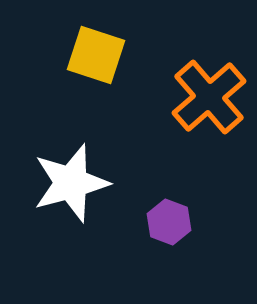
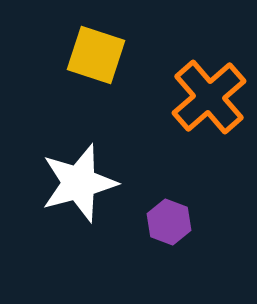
white star: moved 8 px right
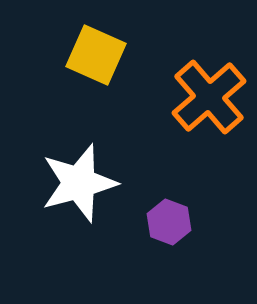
yellow square: rotated 6 degrees clockwise
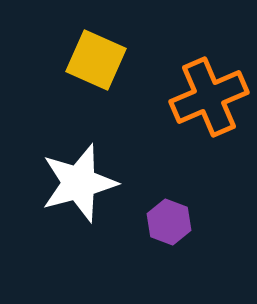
yellow square: moved 5 px down
orange cross: rotated 18 degrees clockwise
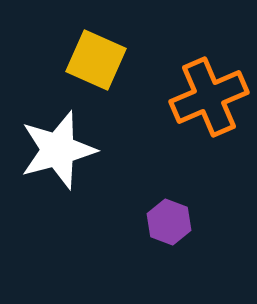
white star: moved 21 px left, 33 px up
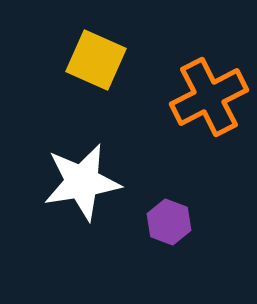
orange cross: rotated 4 degrees counterclockwise
white star: moved 24 px right, 32 px down; rotated 6 degrees clockwise
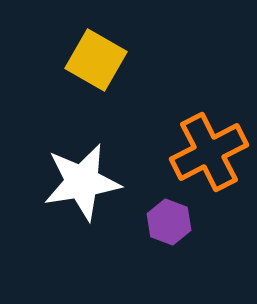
yellow square: rotated 6 degrees clockwise
orange cross: moved 55 px down
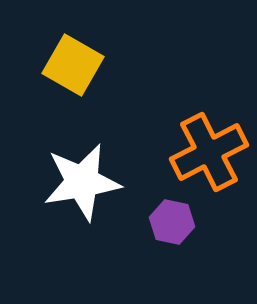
yellow square: moved 23 px left, 5 px down
purple hexagon: moved 3 px right; rotated 9 degrees counterclockwise
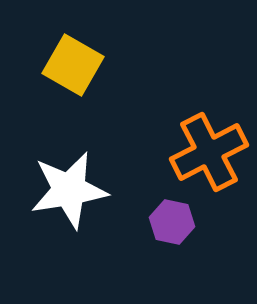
white star: moved 13 px left, 8 px down
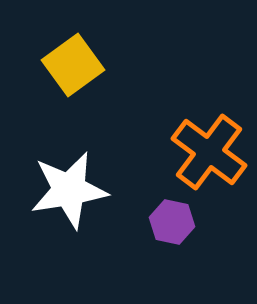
yellow square: rotated 24 degrees clockwise
orange cross: rotated 26 degrees counterclockwise
